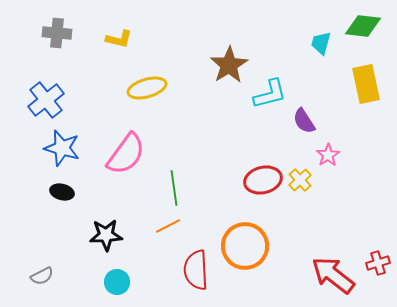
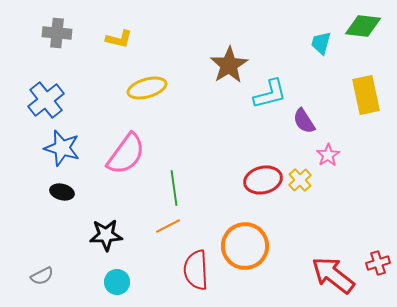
yellow rectangle: moved 11 px down
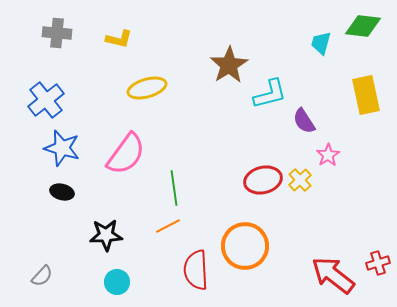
gray semicircle: rotated 20 degrees counterclockwise
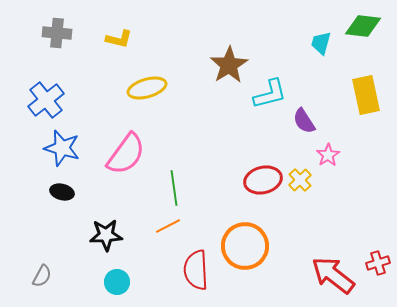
gray semicircle: rotated 15 degrees counterclockwise
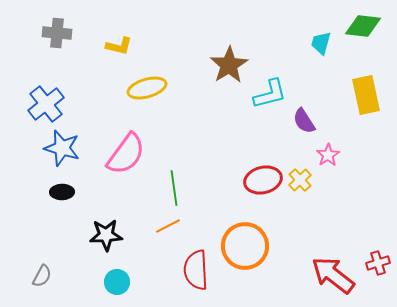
yellow L-shape: moved 7 px down
blue cross: moved 4 px down
black ellipse: rotated 15 degrees counterclockwise
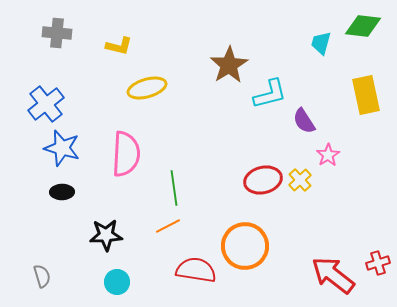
pink semicircle: rotated 33 degrees counterclockwise
red semicircle: rotated 102 degrees clockwise
gray semicircle: rotated 45 degrees counterclockwise
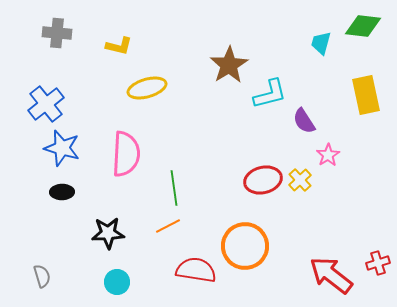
black star: moved 2 px right, 2 px up
red arrow: moved 2 px left
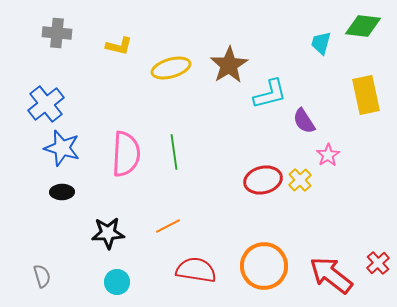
yellow ellipse: moved 24 px right, 20 px up
green line: moved 36 px up
orange circle: moved 19 px right, 20 px down
red cross: rotated 25 degrees counterclockwise
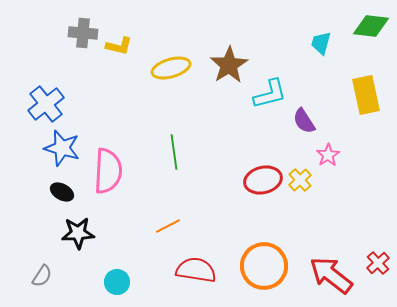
green diamond: moved 8 px right
gray cross: moved 26 px right
pink semicircle: moved 18 px left, 17 px down
black ellipse: rotated 30 degrees clockwise
black star: moved 30 px left
gray semicircle: rotated 50 degrees clockwise
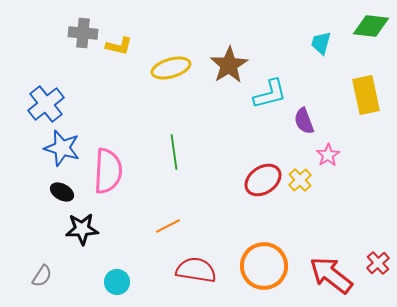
purple semicircle: rotated 12 degrees clockwise
red ellipse: rotated 21 degrees counterclockwise
black star: moved 4 px right, 4 px up
